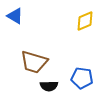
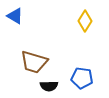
yellow diamond: rotated 35 degrees counterclockwise
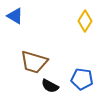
blue pentagon: moved 1 px down
black semicircle: moved 1 px right; rotated 30 degrees clockwise
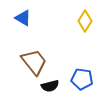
blue triangle: moved 8 px right, 2 px down
brown trapezoid: rotated 144 degrees counterclockwise
black semicircle: rotated 42 degrees counterclockwise
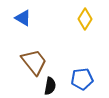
yellow diamond: moved 2 px up
blue pentagon: rotated 15 degrees counterclockwise
black semicircle: rotated 66 degrees counterclockwise
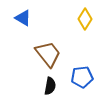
brown trapezoid: moved 14 px right, 8 px up
blue pentagon: moved 2 px up
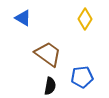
brown trapezoid: rotated 16 degrees counterclockwise
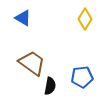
brown trapezoid: moved 16 px left, 9 px down
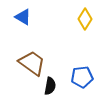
blue triangle: moved 1 px up
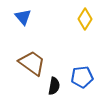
blue triangle: rotated 18 degrees clockwise
black semicircle: moved 4 px right
